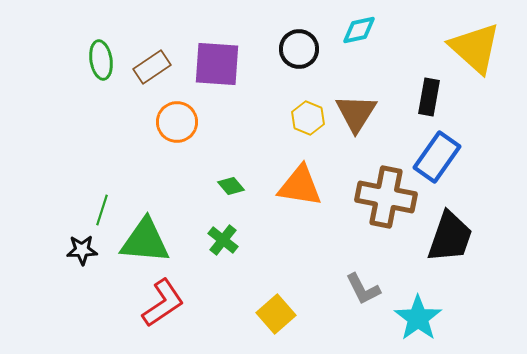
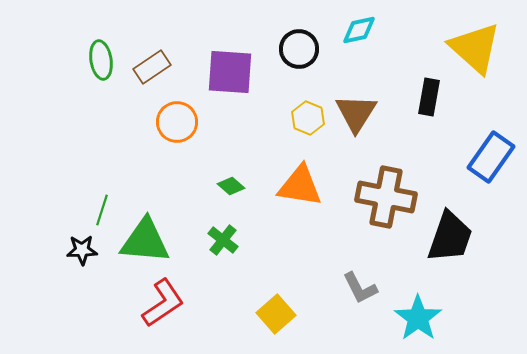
purple square: moved 13 px right, 8 px down
blue rectangle: moved 54 px right
green diamond: rotated 8 degrees counterclockwise
gray L-shape: moved 3 px left, 1 px up
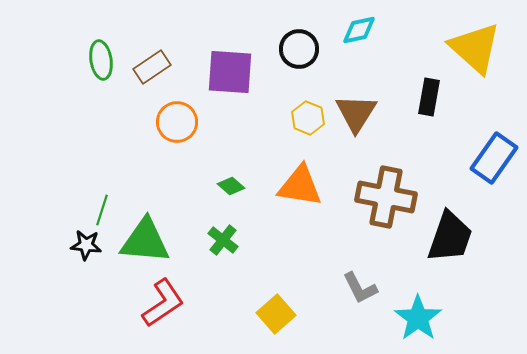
blue rectangle: moved 3 px right, 1 px down
black star: moved 4 px right, 5 px up; rotated 8 degrees clockwise
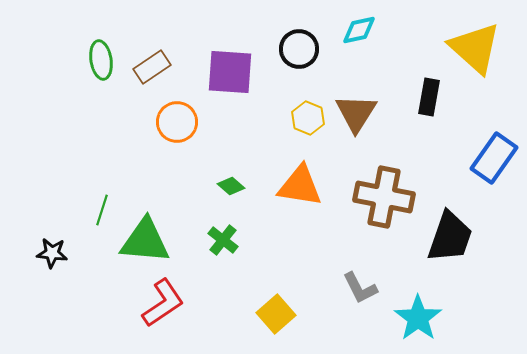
brown cross: moved 2 px left
black star: moved 34 px left, 8 px down
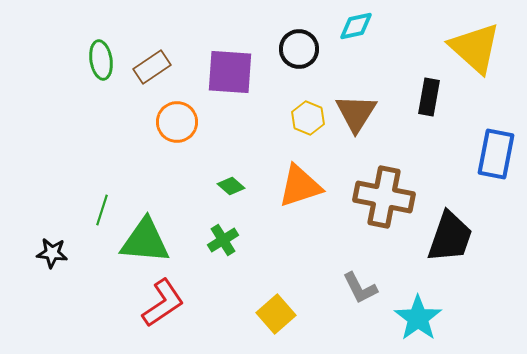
cyan diamond: moved 3 px left, 4 px up
blue rectangle: moved 2 px right, 4 px up; rotated 24 degrees counterclockwise
orange triangle: rotated 27 degrees counterclockwise
green cross: rotated 20 degrees clockwise
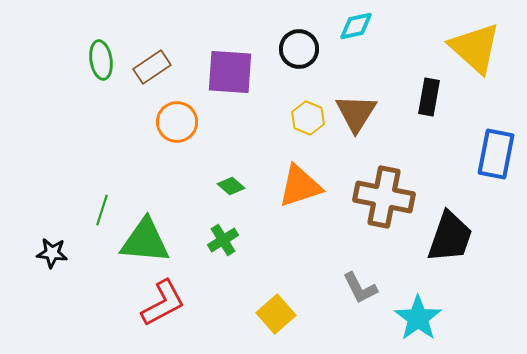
red L-shape: rotated 6 degrees clockwise
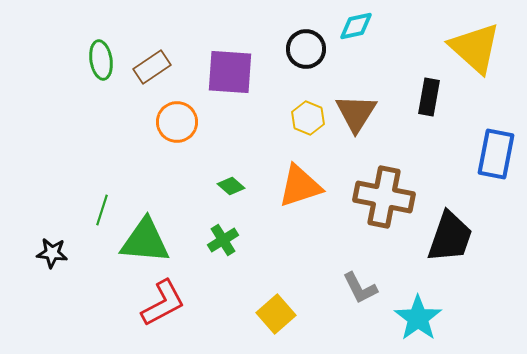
black circle: moved 7 px right
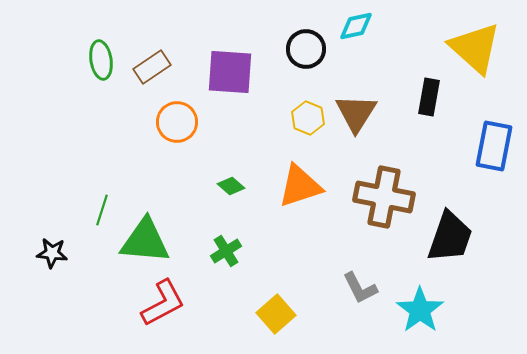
blue rectangle: moved 2 px left, 8 px up
green cross: moved 3 px right, 11 px down
cyan star: moved 2 px right, 8 px up
